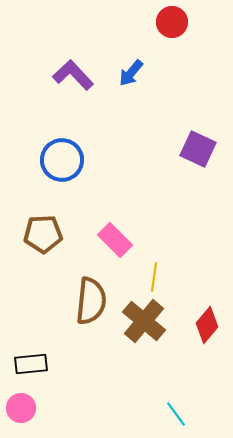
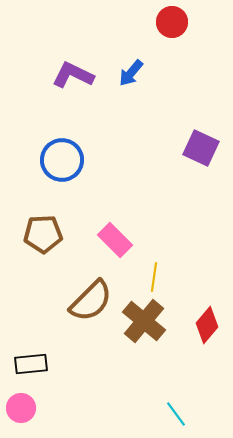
purple L-shape: rotated 21 degrees counterclockwise
purple square: moved 3 px right, 1 px up
brown semicircle: rotated 39 degrees clockwise
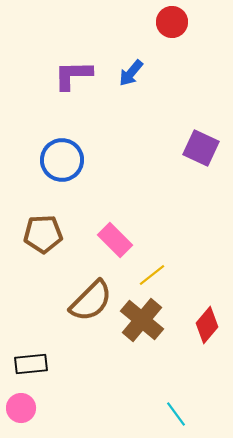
purple L-shape: rotated 27 degrees counterclockwise
yellow line: moved 2 px left, 2 px up; rotated 44 degrees clockwise
brown cross: moved 2 px left, 1 px up
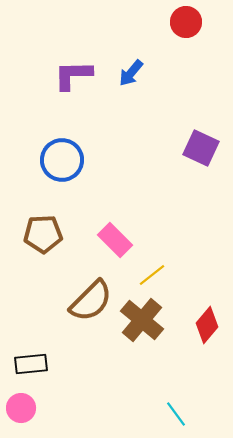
red circle: moved 14 px right
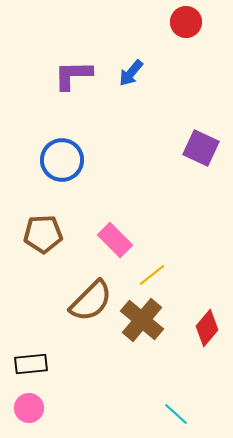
red diamond: moved 3 px down
pink circle: moved 8 px right
cyan line: rotated 12 degrees counterclockwise
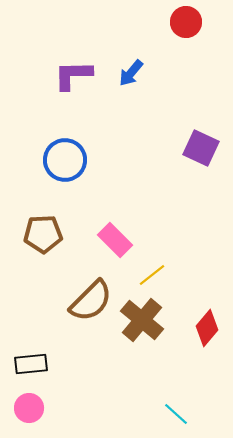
blue circle: moved 3 px right
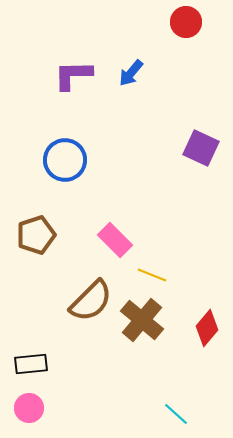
brown pentagon: moved 7 px left, 1 px down; rotated 15 degrees counterclockwise
yellow line: rotated 60 degrees clockwise
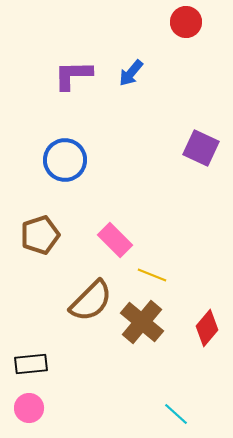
brown pentagon: moved 4 px right
brown cross: moved 2 px down
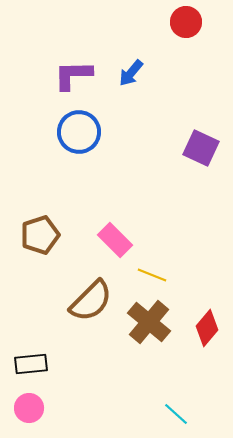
blue circle: moved 14 px right, 28 px up
brown cross: moved 7 px right
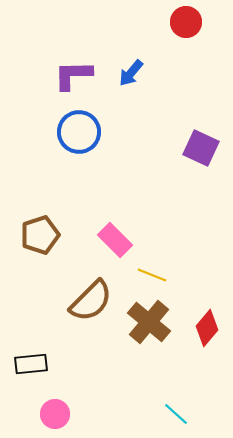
pink circle: moved 26 px right, 6 px down
